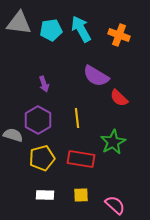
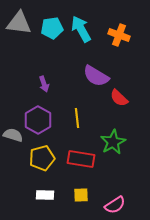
cyan pentagon: moved 1 px right, 2 px up
pink semicircle: rotated 105 degrees clockwise
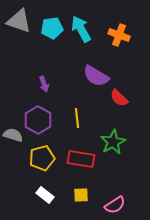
gray triangle: moved 2 px up; rotated 12 degrees clockwise
white rectangle: rotated 36 degrees clockwise
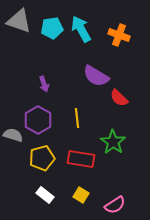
green star: rotated 10 degrees counterclockwise
yellow square: rotated 35 degrees clockwise
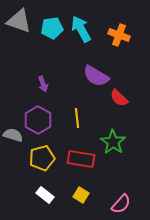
purple arrow: moved 1 px left
pink semicircle: moved 6 px right, 1 px up; rotated 15 degrees counterclockwise
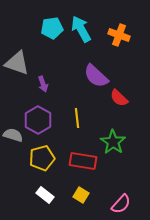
gray triangle: moved 2 px left, 42 px down
purple semicircle: rotated 12 degrees clockwise
red rectangle: moved 2 px right, 2 px down
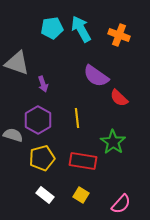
purple semicircle: rotated 8 degrees counterclockwise
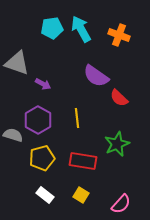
purple arrow: rotated 42 degrees counterclockwise
green star: moved 4 px right, 2 px down; rotated 15 degrees clockwise
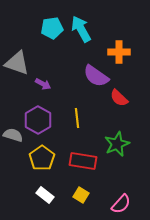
orange cross: moved 17 px down; rotated 20 degrees counterclockwise
yellow pentagon: rotated 20 degrees counterclockwise
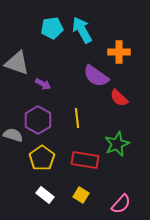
cyan arrow: moved 1 px right, 1 px down
red rectangle: moved 2 px right, 1 px up
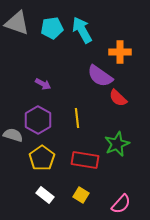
orange cross: moved 1 px right
gray triangle: moved 40 px up
purple semicircle: moved 4 px right
red semicircle: moved 1 px left
